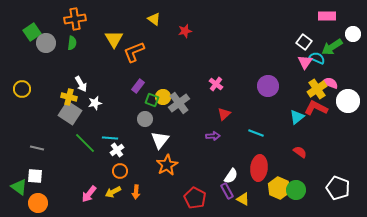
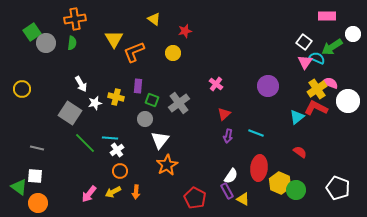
purple rectangle at (138, 86): rotated 32 degrees counterclockwise
yellow cross at (69, 97): moved 47 px right
yellow circle at (163, 97): moved 10 px right, 44 px up
purple arrow at (213, 136): moved 15 px right; rotated 104 degrees clockwise
yellow hexagon at (279, 188): moved 1 px right, 5 px up
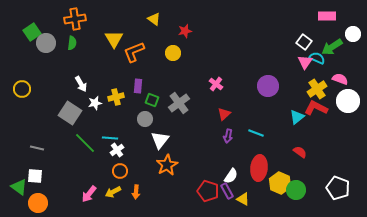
pink semicircle at (330, 83): moved 10 px right, 4 px up
yellow cross at (116, 97): rotated 28 degrees counterclockwise
red pentagon at (195, 198): moved 13 px right, 7 px up; rotated 10 degrees counterclockwise
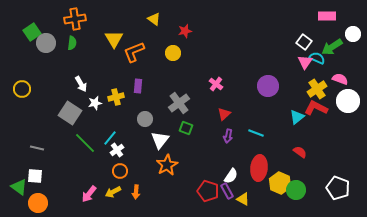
green square at (152, 100): moved 34 px right, 28 px down
cyan line at (110, 138): rotated 56 degrees counterclockwise
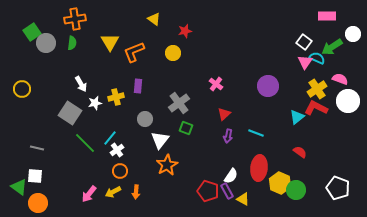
yellow triangle at (114, 39): moved 4 px left, 3 px down
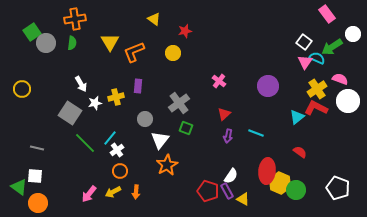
pink rectangle at (327, 16): moved 2 px up; rotated 54 degrees clockwise
pink cross at (216, 84): moved 3 px right, 3 px up
red ellipse at (259, 168): moved 8 px right, 3 px down
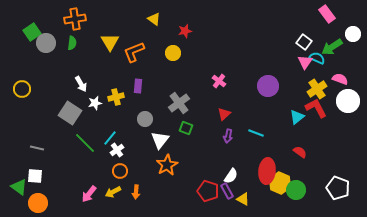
red L-shape at (316, 108): rotated 35 degrees clockwise
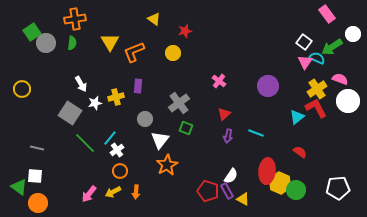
white pentagon at (338, 188): rotated 25 degrees counterclockwise
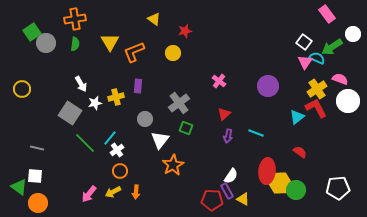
green semicircle at (72, 43): moved 3 px right, 1 px down
orange star at (167, 165): moved 6 px right
yellow hexagon at (280, 183): rotated 25 degrees counterclockwise
red pentagon at (208, 191): moved 4 px right, 9 px down; rotated 15 degrees counterclockwise
